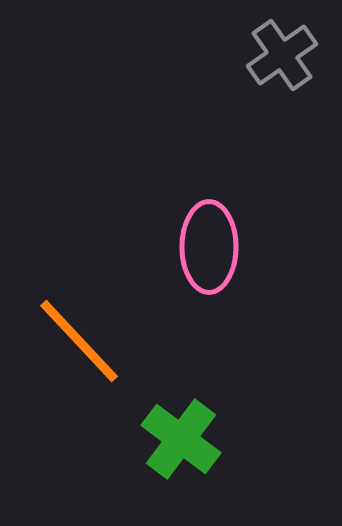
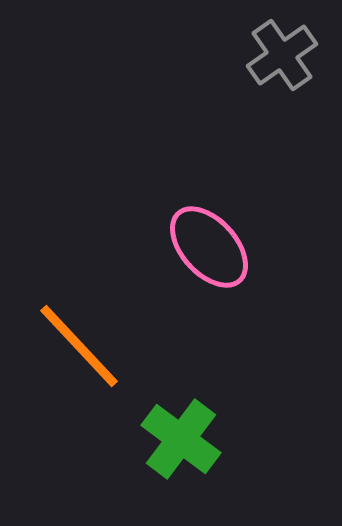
pink ellipse: rotated 42 degrees counterclockwise
orange line: moved 5 px down
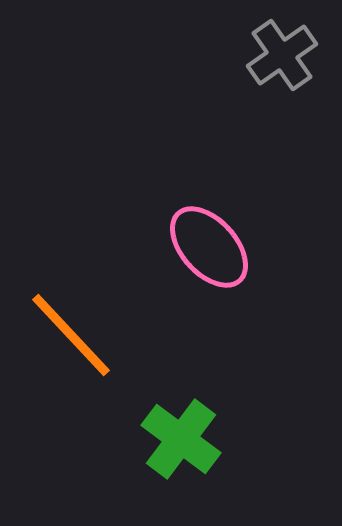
orange line: moved 8 px left, 11 px up
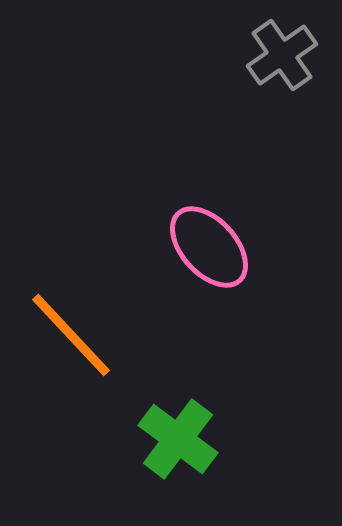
green cross: moved 3 px left
